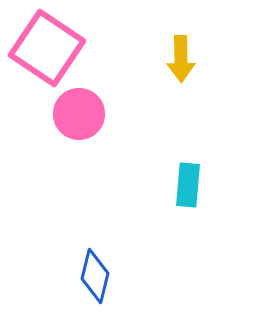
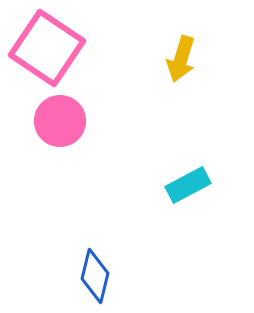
yellow arrow: rotated 18 degrees clockwise
pink circle: moved 19 px left, 7 px down
cyan rectangle: rotated 57 degrees clockwise
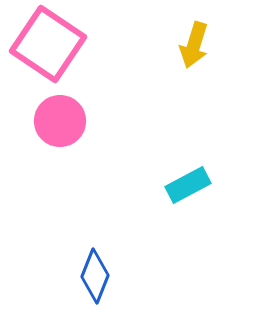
pink square: moved 1 px right, 4 px up
yellow arrow: moved 13 px right, 14 px up
blue diamond: rotated 8 degrees clockwise
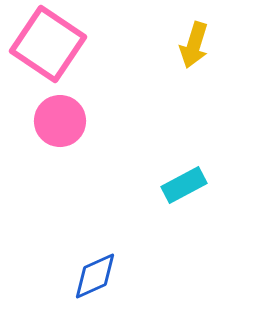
cyan rectangle: moved 4 px left
blue diamond: rotated 44 degrees clockwise
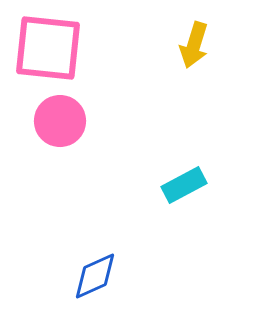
pink square: moved 4 px down; rotated 28 degrees counterclockwise
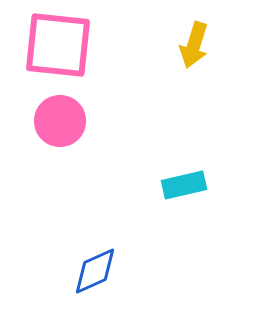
pink square: moved 10 px right, 3 px up
cyan rectangle: rotated 15 degrees clockwise
blue diamond: moved 5 px up
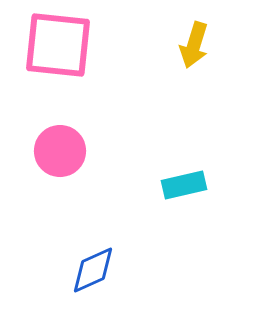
pink circle: moved 30 px down
blue diamond: moved 2 px left, 1 px up
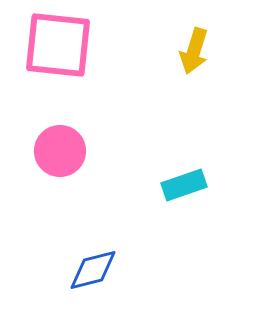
yellow arrow: moved 6 px down
cyan rectangle: rotated 6 degrees counterclockwise
blue diamond: rotated 10 degrees clockwise
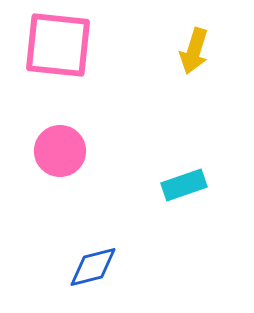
blue diamond: moved 3 px up
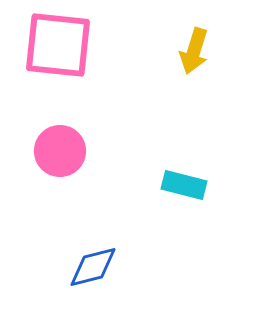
cyan rectangle: rotated 33 degrees clockwise
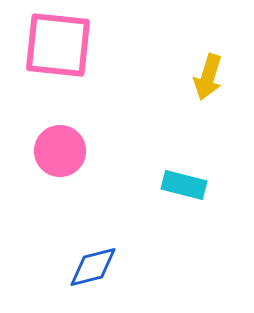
yellow arrow: moved 14 px right, 26 px down
